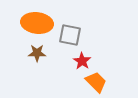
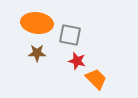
red star: moved 5 px left; rotated 18 degrees counterclockwise
orange trapezoid: moved 3 px up
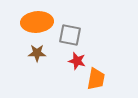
orange ellipse: moved 1 px up; rotated 12 degrees counterclockwise
orange trapezoid: rotated 55 degrees clockwise
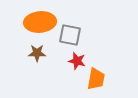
orange ellipse: moved 3 px right
